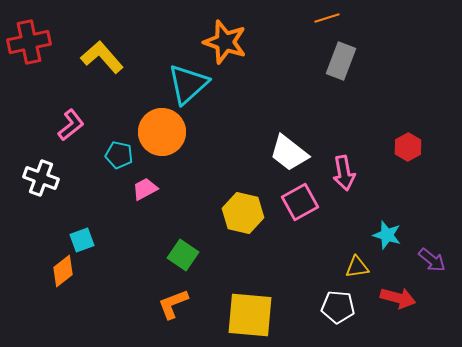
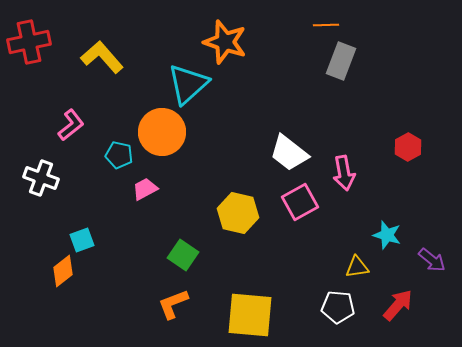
orange line: moved 1 px left, 7 px down; rotated 15 degrees clockwise
yellow hexagon: moved 5 px left
red arrow: moved 7 px down; rotated 64 degrees counterclockwise
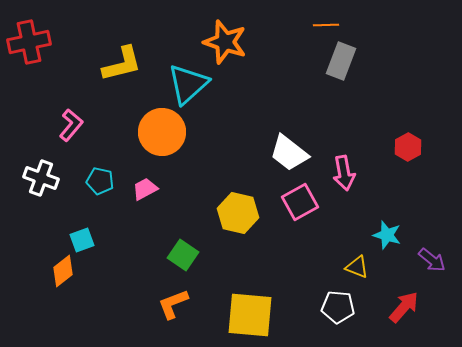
yellow L-shape: moved 20 px right, 7 px down; rotated 117 degrees clockwise
pink L-shape: rotated 12 degrees counterclockwise
cyan pentagon: moved 19 px left, 26 px down
yellow triangle: rotated 30 degrees clockwise
red arrow: moved 6 px right, 2 px down
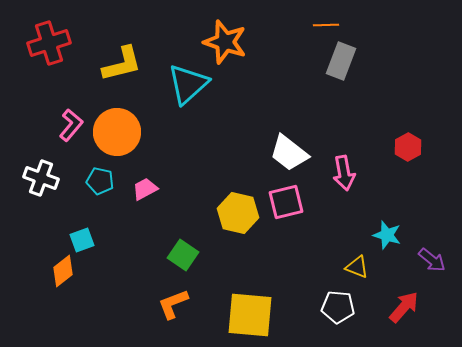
red cross: moved 20 px right, 1 px down; rotated 6 degrees counterclockwise
orange circle: moved 45 px left
pink square: moved 14 px left; rotated 15 degrees clockwise
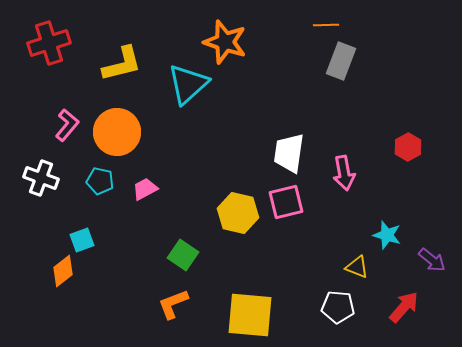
pink L-shape: moved 4 px left
white trapezoid: rotated 60 degrees clockwise
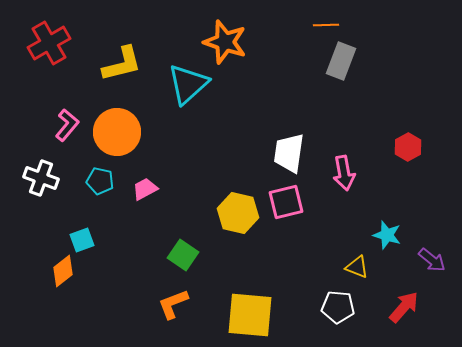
red cross: rotated 12 degrees counterclockwise
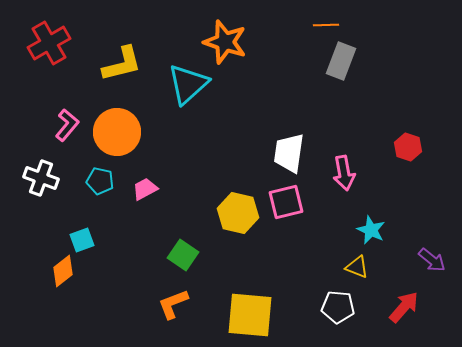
red hexagon: rotated 12 degrees counterclockwise
cyan star: moved 16 px left, 5 px up; rotated 8 degrees clockwise
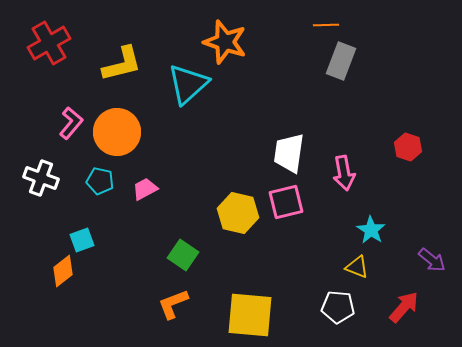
pink L-shape: moved 4 px right, 2 px up
cyan star: rotated 8 degrees clockwise
